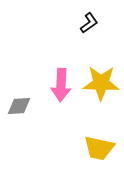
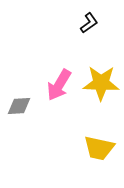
pink arrow: moved 2 px left; rotated 28 degrees clockwise
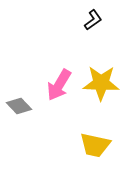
black L-shape: moved 4 px right, 3 px up
gray diamond: rotated 50 degrees clockwise
yellow trapezoid: moved 4 px left, 3 px up
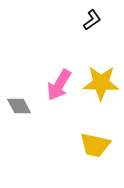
black L-shape: moved 1 px left
gray diamond: rotated 15 degrees clockwise
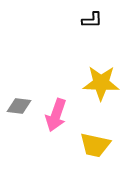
black L-shape: rotated 35 degrees clockwise
pink arrow: moved 3 px left, 30 px down; rotated 12 degrees counterclockwise
gray diamond: rotated 55 degrees counterclockwise
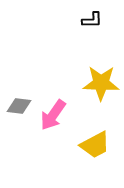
pink arrow: moved 3 px left; rotated 16 degrees clockwise
yellow trapezoid: rotated 40 degrees counterclockwise
